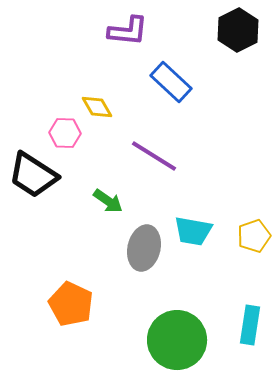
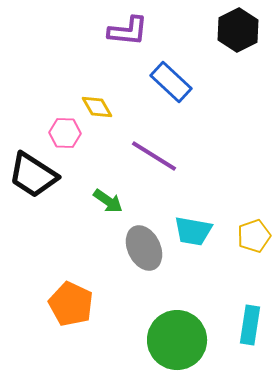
gray ellipse: rotated 39 degrees counterclockwise
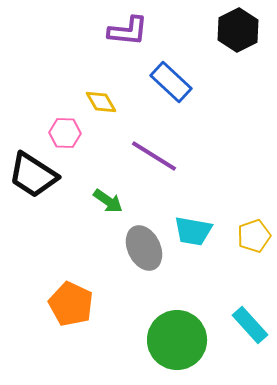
yellow diamond: moved 4 px right, 5 px up
cyan rectangle: rotated 51 degrees counterclockwise
